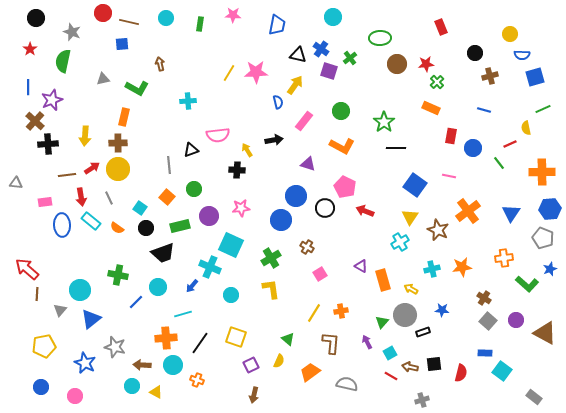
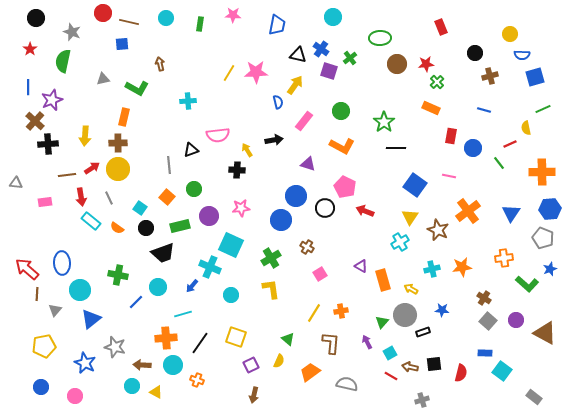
blue ellipse at (62, 225): moved 38 px down
gray triangle at (60, 310): moved 5 px left
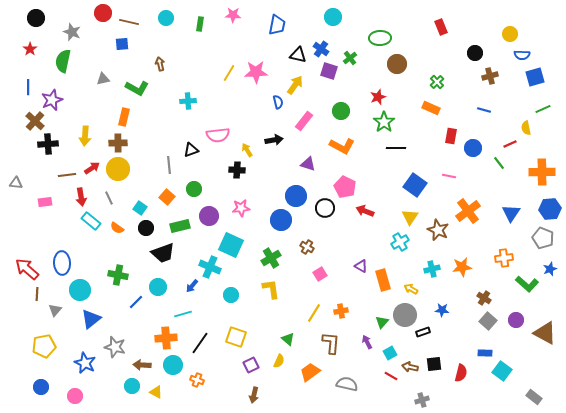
red star at (426, 64): moved 48 px left, 33 px down; rotated 14 degrees counterclockwise
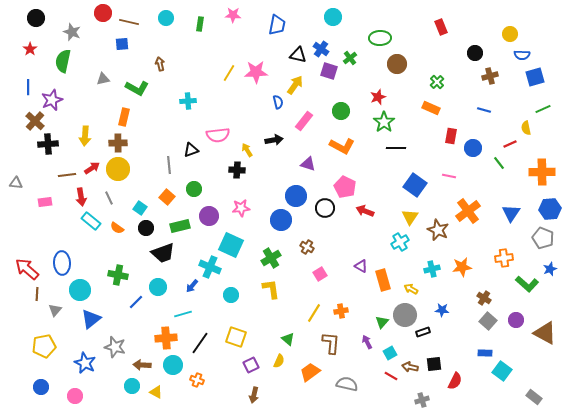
red semicircle at (461, 373): moved 6 px left, 8 px down; rotated 12 degrees clockwise
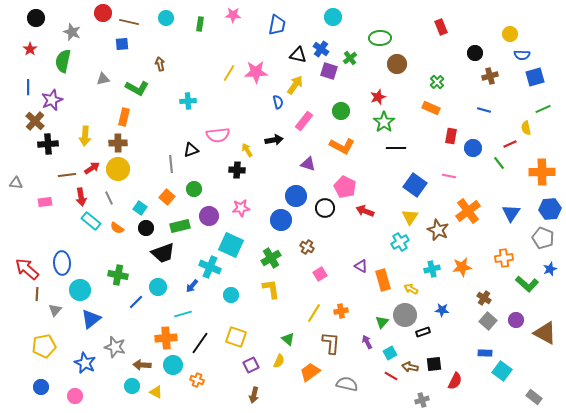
gray line at (169, 165): moved 2 px right, 1 px up
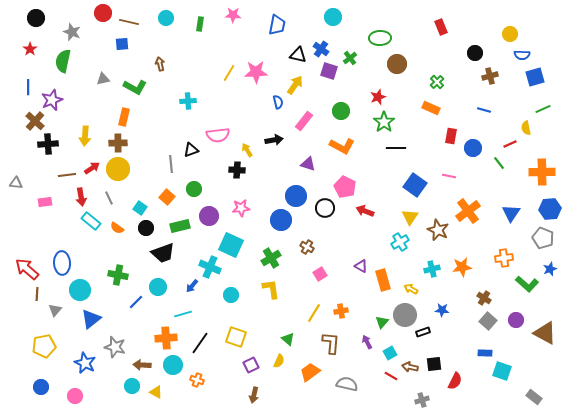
green L-shape at (137, 88): moved 2 px left, 1 px up
cyan square at (502, 371): rotated 18 degrees counterclockwise
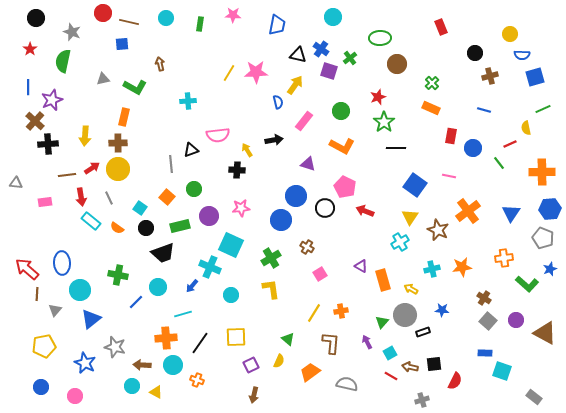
green cross at (437, 82): moved 5 px left, 1 px down
yellow square at (236, 337): rotated 20 degrees counterclockwise
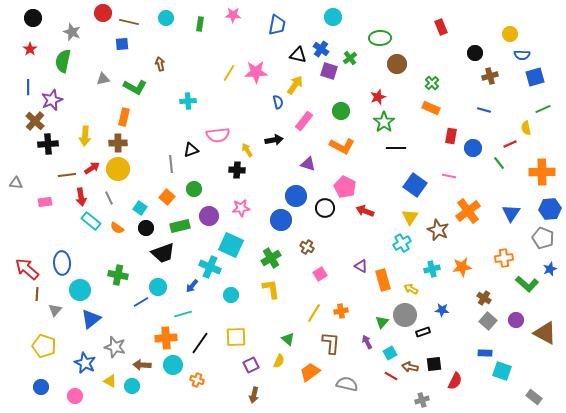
black circle at (36, 18): moved 3 px left
cyan cross at (400, 242): moved 2 px right, 1 px down
blue line at (136, 302): moved 5 px right; rotated 14 degrees clockwise
yellow pentagon at (44, 346): rotated 30 degrees clockwise
yellow triangle at (156, 392): moved 46 px left, 11 px up
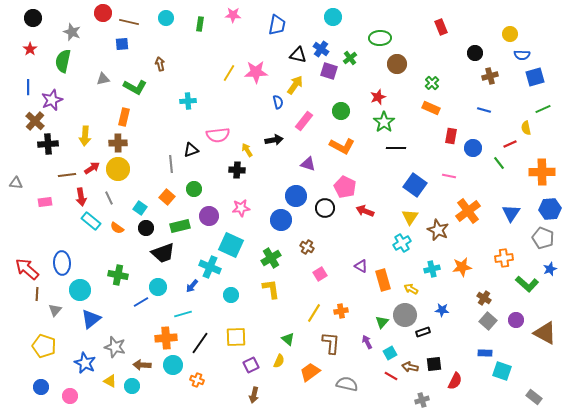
pink circle at (75, 396): moved 5 px left
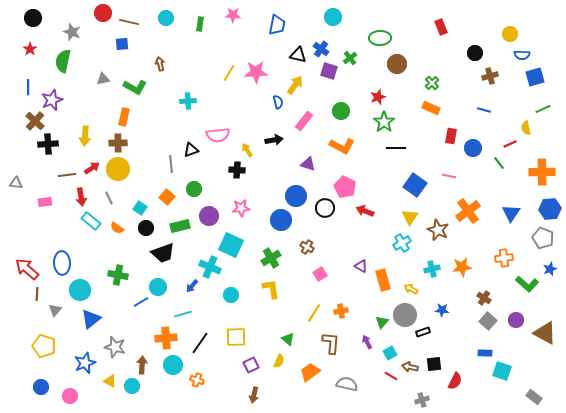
blue star at (85, 363): rotated 25 degrees clockwise
brown arrow at (142, 365): rotated 90 degrees clockwise
